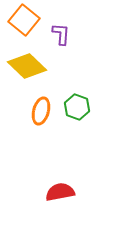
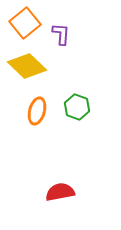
orange square: moved 1 px right, 3 px down; rotated 12 degrees clockwise
orange ellipse: moved 4 px left
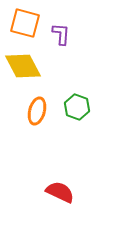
orange square: rotated 36 degrees counterclockwise
yellow diamond: moved 4 px left; rotated 18 degrees clockwise
red semicircle: rotated 36 degrees clockwise
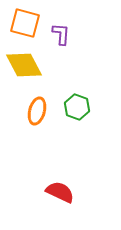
yellow diamond: moved 1 px right, 1 px up
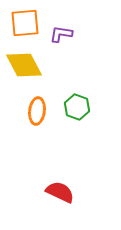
orange square: rotated 20 degrees counterclockwise
purple L-shape: rotated 85 degrees counterclockwise
orange ellipse: rotated 8 degrees counterclockwise
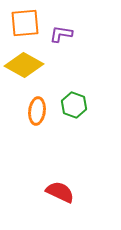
yellow diamond: rotated 33 degrees counterclockwise
green hexagon: moved 3 px left, 2 px up
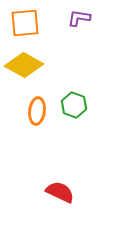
purple L-shape: moved 18 px right, 16 px up
